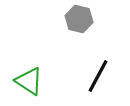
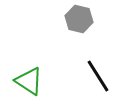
black line: rotated 60 degrees counterclockwise
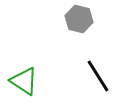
green triangle: moved 5 px left
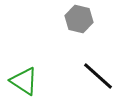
black line: rotated 16 degrees counterclockwise
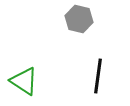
black line: rotated 56 degrees clockwise
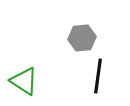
gray hexagon: moved 3 px right, 19 px down; rotated 20 degrees counterclockwise
